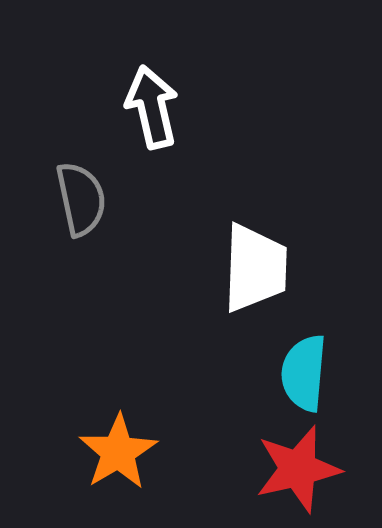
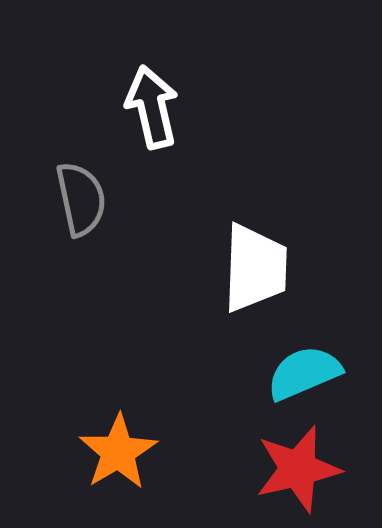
cyan semicircle: rotated 62 degrees clockwise
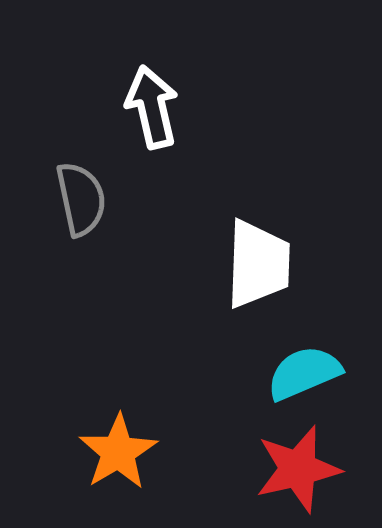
white trapezoid: moved 3 px right, 4 px up
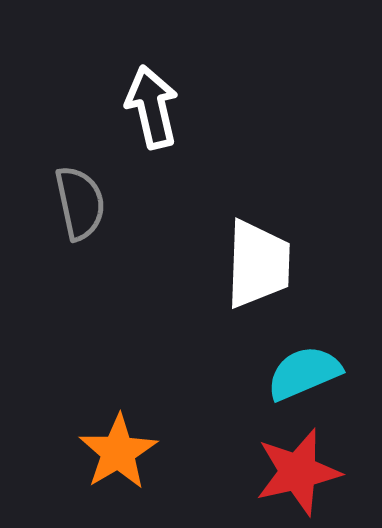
gray semicircle: moved 1 px left, 4 px down
red star: moved 3 px down
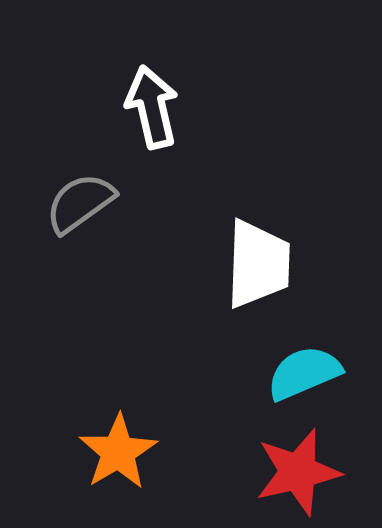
gray semicircle: rotated 114 degrees counterclockwise
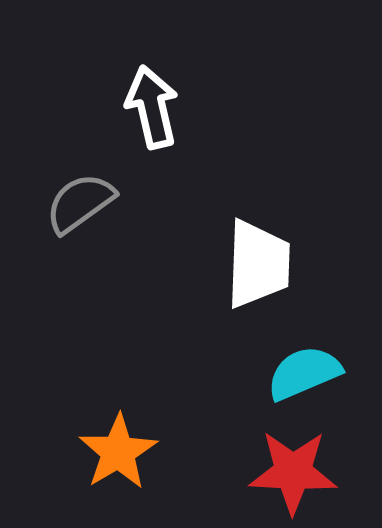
red star: moved 5 px left; rotated 16 degrees clockwise
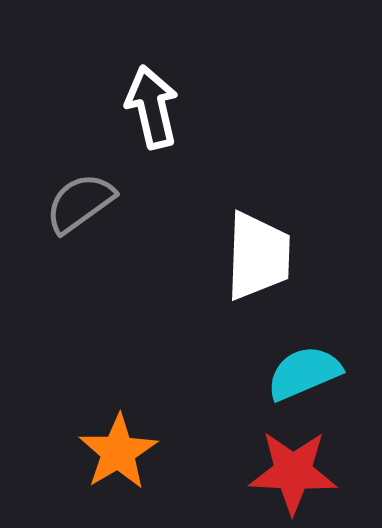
white trapezoid: moved 8 px up
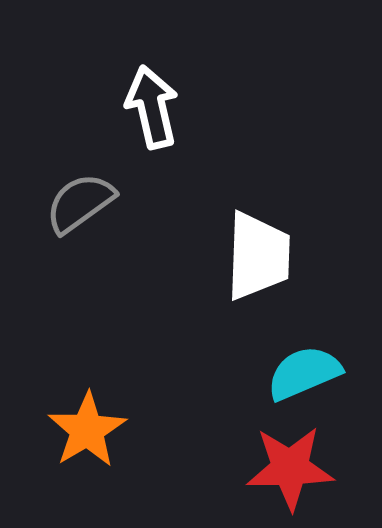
orange star: moved 31 px left, 22 px up
red star: moved 3 px left, 4 px up; rotated 4 degrees counterclockwise
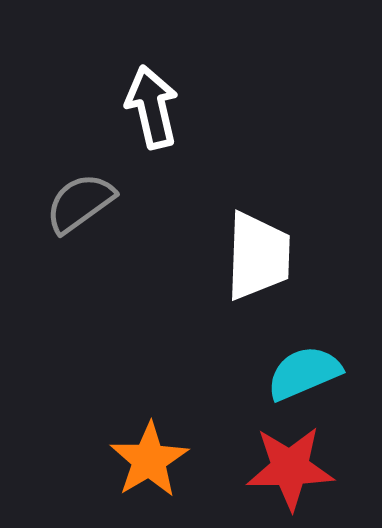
orange star: moved 62 px right, 30 px down
